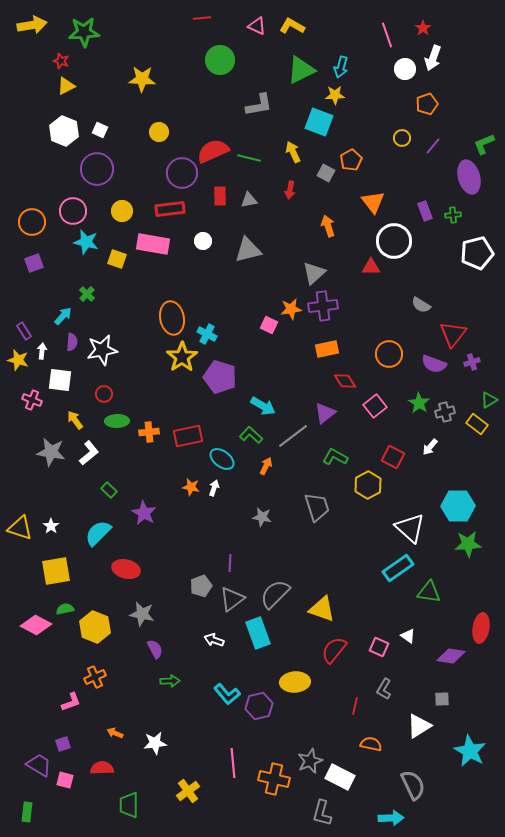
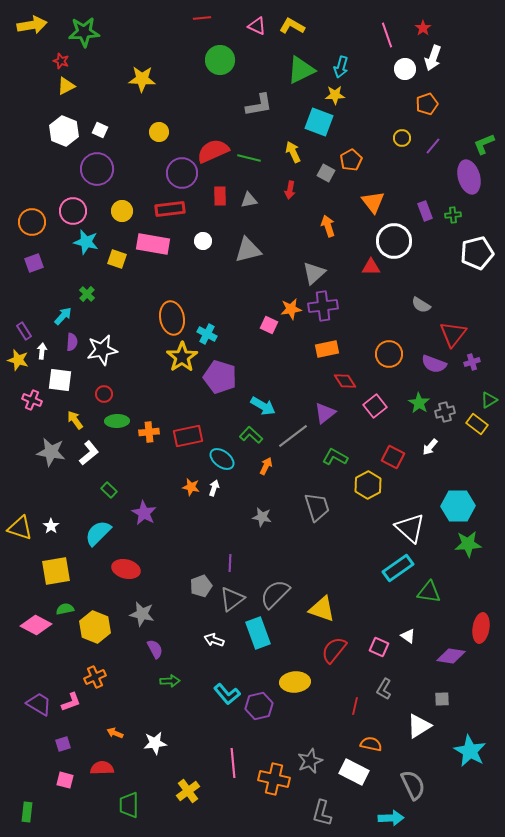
purple trapezoid at (39, 765): moved 61 px up
white rectangle at (340, 777): moved 14 px right, 5 px up
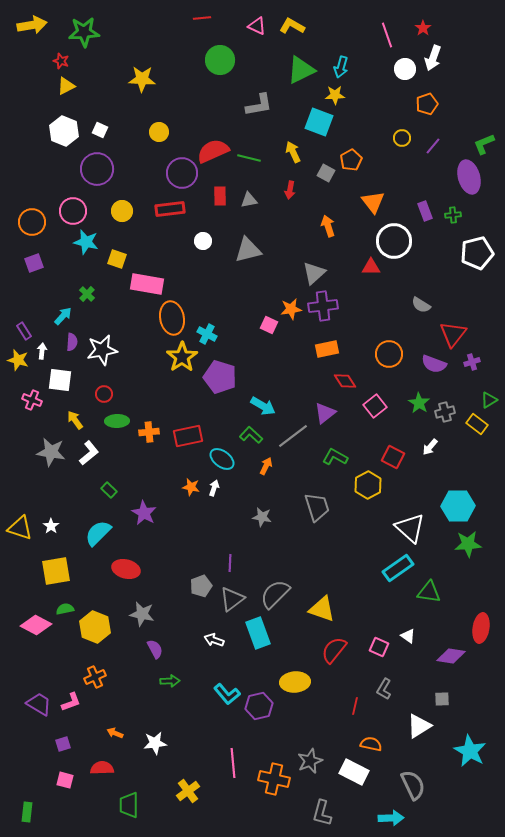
pink rectangle at (153, 244): moved 6 px left, 40 px down
